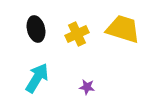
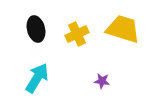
purple star: moved 15 px right, 6 px up
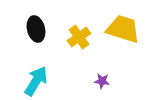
yellow cross: moved 2 px right, 3 px down; rotated 10 degrees counterclockwise
cyan arrow: moved 1 px left, 3 px down
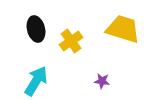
yellow cross: moved 8 px left, 4 px down
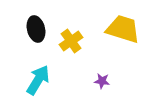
cyan arrow: moved 2 px right, 1 px up
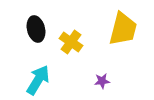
yellow trapezoid: rotated 87 degrees clockwise
yellow cross: moved 1 px down; rotated 20 degrees counterclockwise
purple star: rotated 14 degrees counterclockwise
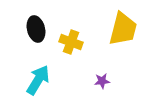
yellow cross: rotated 15 degrees counterclockwise
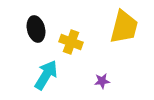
yellow trapezoid: moved 1 px right, 2 px up
cyan arrow: moved 8 px right, 5 px up
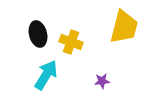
black ellipse: moved 2 px right, 5 px down
